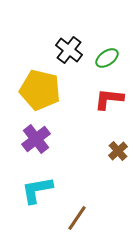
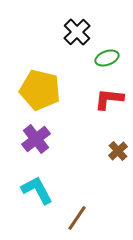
black cross: moved 8 px right, 18 px up; rotated 8 degrees clockwise
green ellipse: rotated 15 degrees clockwise
cyan L-shape: rotated 72 degrees clockwise
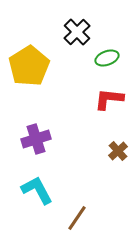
yellow pentagon: moved 11 px left, 24 px up; rotated 27 degrees clockwise
purple cross: rotated 20 degrees clockwise
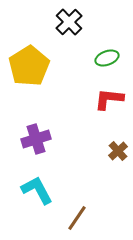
black cross: moved 8 px left, 10 px up
